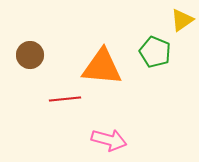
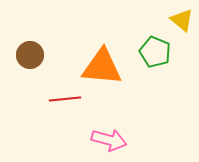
yellow triangle: rotated 45 degrees counterclockwise
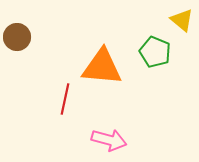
brown circle: moved 13 px left, 18 px up
red line: rotated 72 degrees counterclockwise
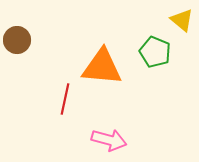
brown circle: moved 3 px down
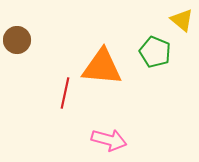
red line: moved 6 px up
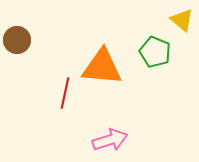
pink arrow: moved 1 px right; rotated 32 degrees counterclockwise
